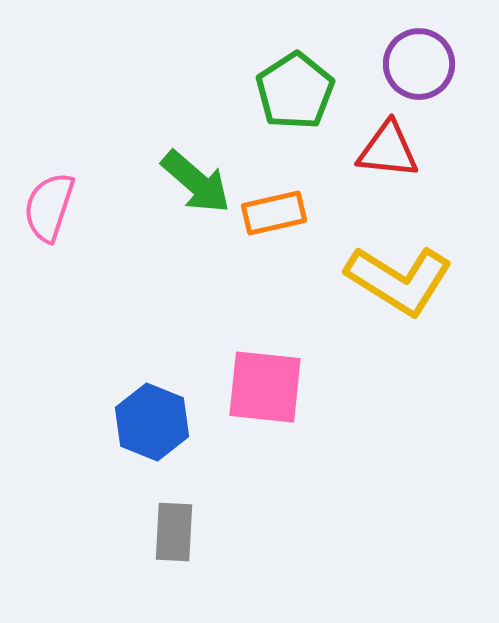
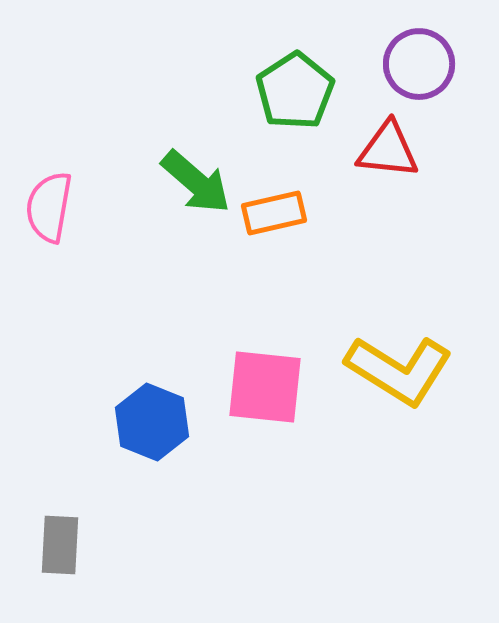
pink semicircle: rotated 8 degrees counterclockwise
yellow L-shape: moved 90 px down
gray rectangle: moved 114 px left, 13 px down
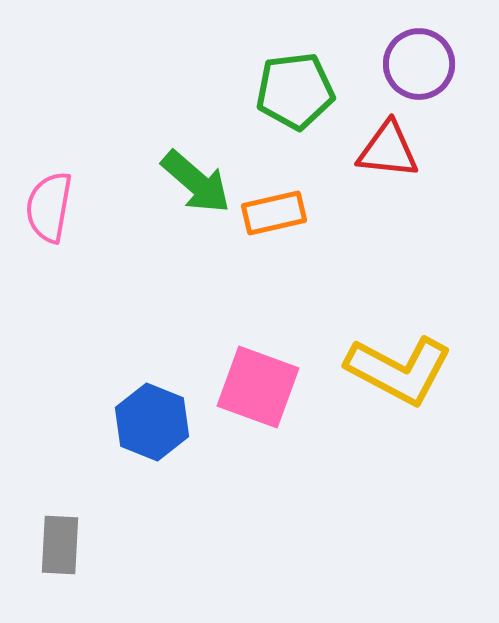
green pentagon: rotated 26 degrees clockwise
yellow L-shape: rotated 4 degrees counterclockwise
pink square: moved 7 px left; rotated 14 degrees clockwise
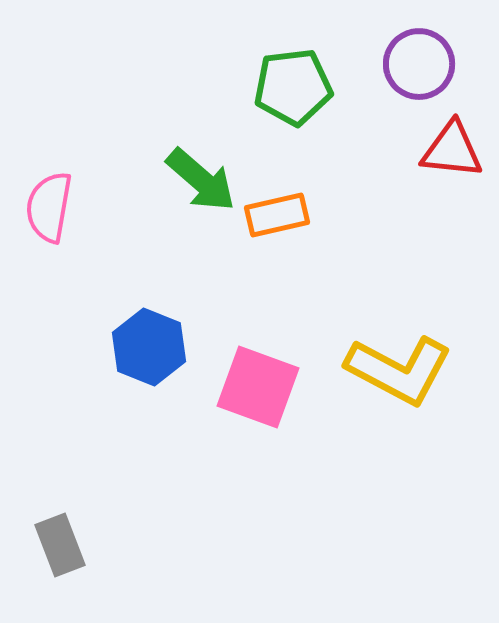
green pentagon: moved 2 px left, 4 px up
red triangle: moved 64 px right
green arrow: moved 5 px right, 2 px up
orange rectangle: moved 3 px right, 2 px down
blue hexagon: moved 3 px left, 75 px up
gray rectangle: rotated 24 degrees counterclockwise
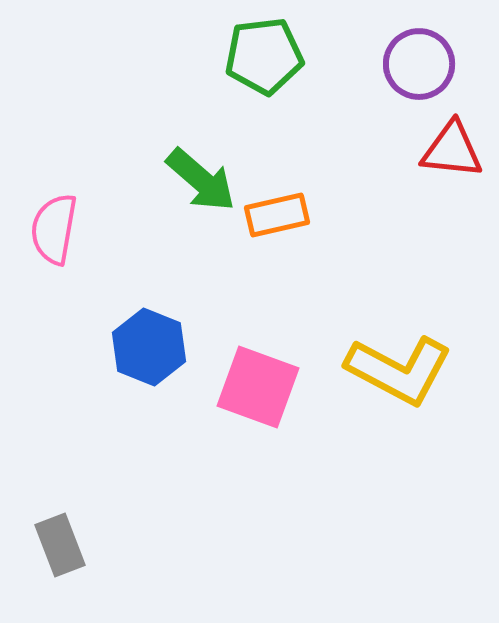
green pentagon: moved 29 px left, 31 px up
pink semicircle: moved 5 px right, 22 px down
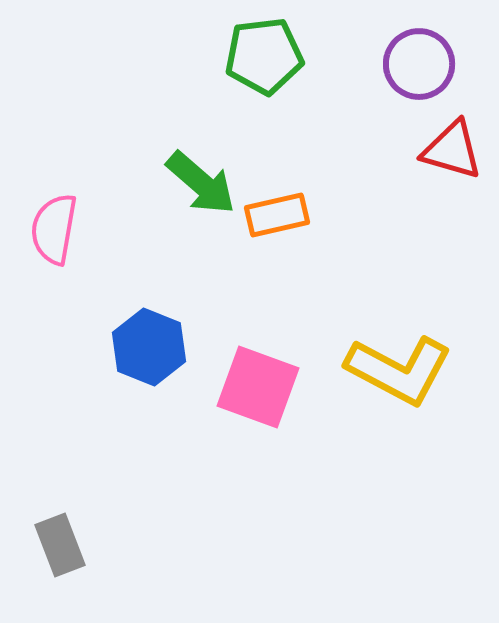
red triangle: rotated 10 degrees clockwise
green arrow: moved 3 px down
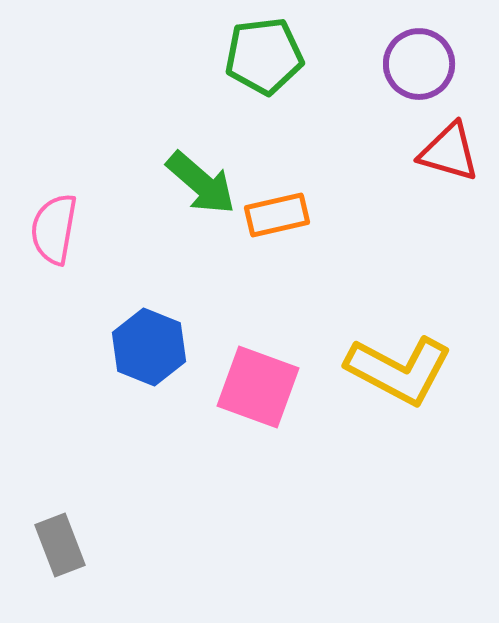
red triangle: moved 3 px left, 2 px down
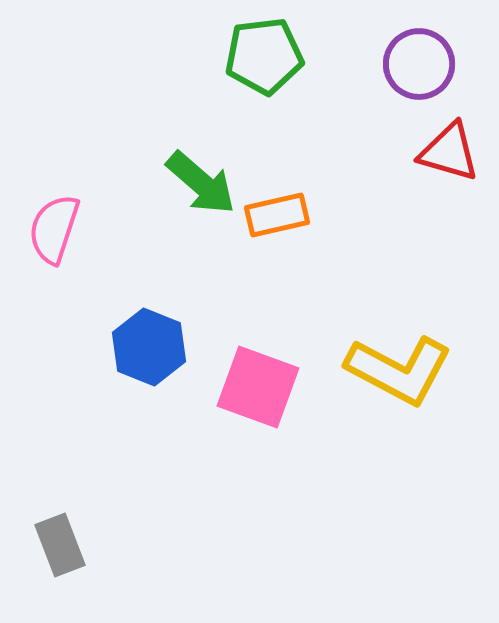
pink semicircle: rotated 8 degrees clockwise
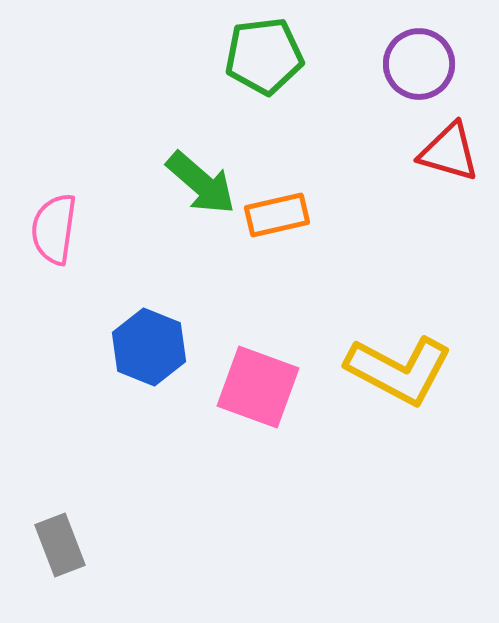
pink semicircle: rotated 10 degrees counterclockwise
